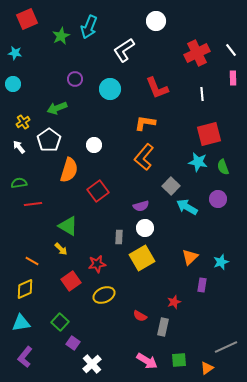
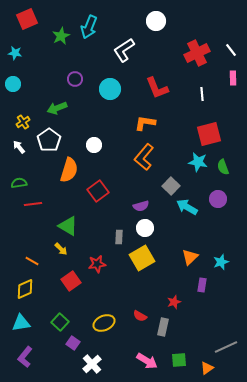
yellow ellipse at (104, 295): moved 28 px down
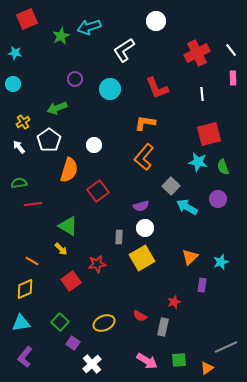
cyan arrow at (89, 27): rotated 50 degrees clockwise
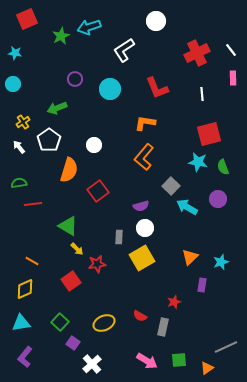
yellow arrow at (61, 249): moved 16 px right
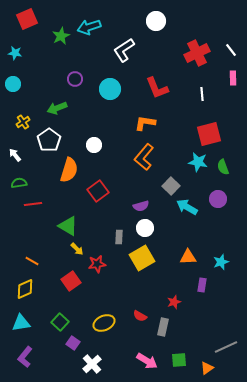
white arrow at (19, 147): moved 4 px left, 8 px down
orange triangle at (190, 257): moved 2 px left; rotated 42 degrees clockwise
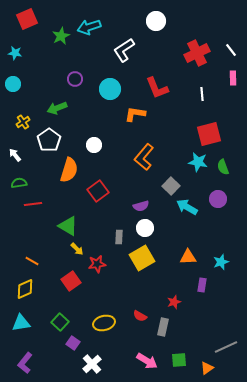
orange L-shape at (145, 123): moved 10 px left, 9 px up
yellow ellipse at (104, 323): rotated 10 degrees clockwise
purple L-shape at (25, 357): moved 6 px down
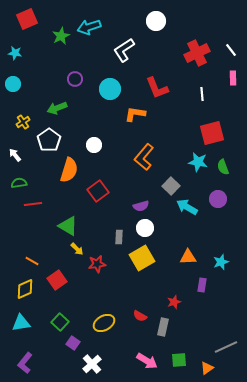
red square at (209, 134): moved 3 px right, 1 px up
red square at (71, 281): moved 14 px left, 1 px up
yellow ellipse at (104, 323): rotated 15 degrees counterclockwise
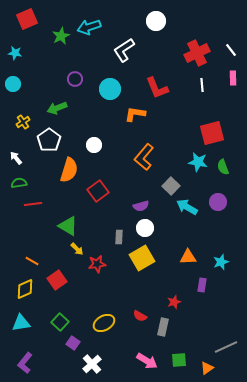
white line at (202, 94): moved 9 px up
white arrow at (15, 155): moved 1 px right, 3 px down
purple circle at (218, 199): moved 3 px down
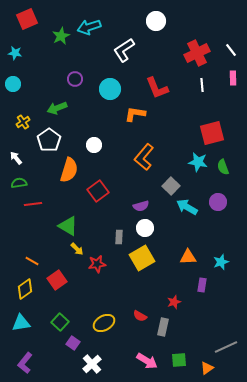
yellow diamond at (25, 289): rotated 10 degrees counterclockwise
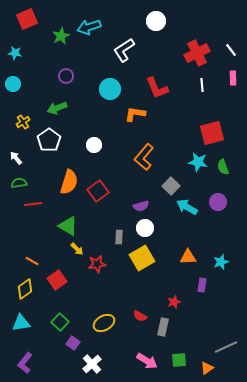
purple circle at (75, 79): moved 9 px left, 3 px up
orange semicircle at (69, 170): moved 12 px down
